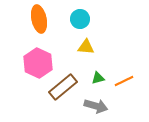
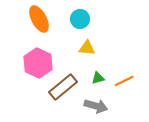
orange ellipse: rotated 16 degrees counterclockwise
yellow triangle: moved 1 px right, 1 px down
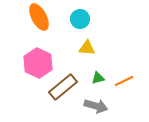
orange ellipse: moved 2 px up
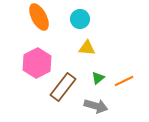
pink hexagon: moved 1 px left; rotated 8 degrees clockwise
green triangle: rotated 24 degrees counterclockwise
brown rectangle: rotated 12 degrees counterclockwise
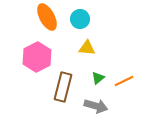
orange ellipse: moved 8 px right
pink hexagon: moved 6 px up
brown rectangle: rotated 24 degrees counterclockwise
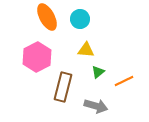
yellow triangle: moved 1 px left, 2 px down
green triangle: moved 6 px up
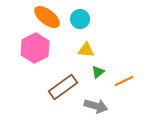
orange ellipse: rotated 24 degrees counterclockwise
pink hexagon: moved 2 px left, 9 px up
brown rectangle: rotated 40 degrees clockwise
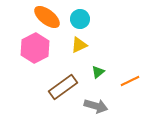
yellow triangle: moved 7 px left, 5 px up; rotated 30 degrees counterclockwise
orange line: moved 6 px right
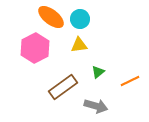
orange ellipse: moved 4 px right
yellow triangle: rotated 18 degrees clockwise
